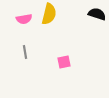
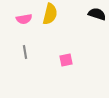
yellow semicircle: moved 1 px right
pink square: moved 2 px right, 2 px up
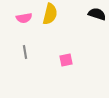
pink semicircle: moved 1 px up
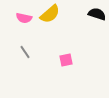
yellow semicircle: rotated 35 degrees clockwise
pink semicircle: rotated 21 degrees clockwise
gray line: rotated 24 degrees counterclockwise
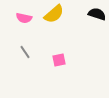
yellow semicircle: moved 4 px right
pink square: moved 7 px left
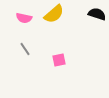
gray line: moved 3 px up
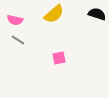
pink semicircle: moved 9 px left, 2 px down
gray line: moved 7 px left, 9 px up; rotated 24 degrees counterclockwise
pink square: moved 2 px up
